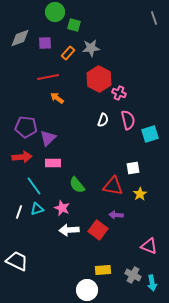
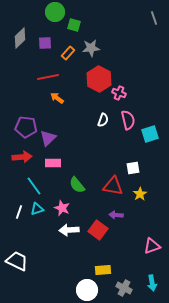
gray diamond: rotated 25 degrees counterclockwise
pink triangle: moved 3 px right; rotated 42 degrees counterclockwise
gray cross: moved 9 px left, 13 px down
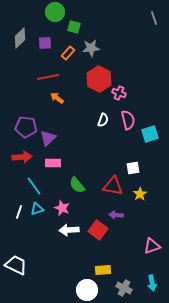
green square: moved 2 px down
white trapezoid: moved 1 px left, 4 px down
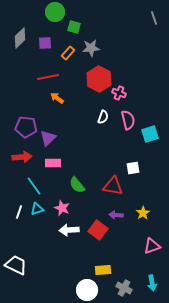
white semicircle: moved 3 px up
yellow star: moved 3 px right, 19 px down
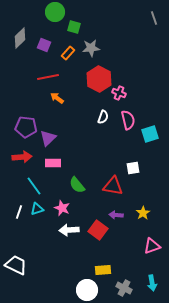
purple square: moved 1 px left, 2 px down; rotated 24 degrees clockwise
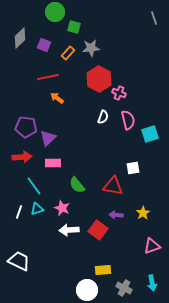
white trapezoid: moved 3 px right, 4 px up
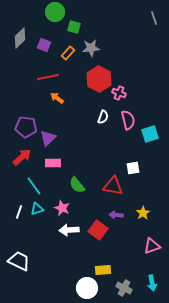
red arrow: rotated 36 degrees counterclockwise
white circle: moved 2 px up
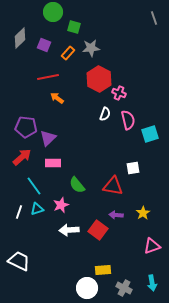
green circle: moved 2 px left
white semicircle: moved 2 px right, 3 px up
pink star: moved 1 px left, 3 px up; rotated 28 degrees clockwise
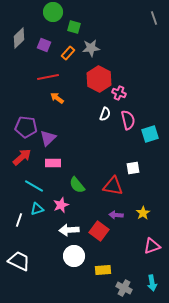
gray diamond: moved 1 px left
cyan line: rotated 24 degrees counterclockwise
white line: moved 8 px down
red square: moved 1 px right, 1 px down
white circle: moved 13 px left, 32 px up
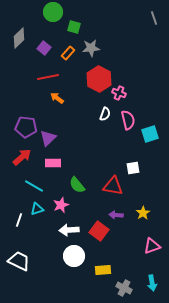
purple square: moved 3 px down; rotated 16 degrees clockwise
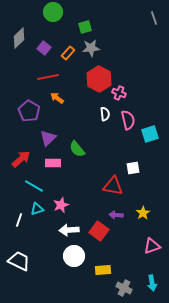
green square: moved 11 px right; rotated 32 degrees counterclockwise
white semicircle: rotated 24 degrees counterclockwise
purple pentagon: moved 3 px right, 16 px up; rotated 25 degrees clockwise
red arrow: moved 1 px left, 2 px down
green semicircle: moved 36 px up
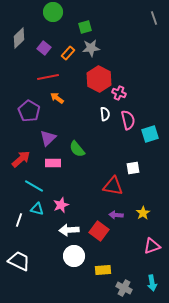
cyan triangle: rotated 32 degrees clockwise
